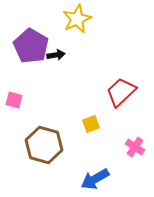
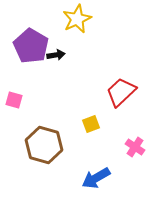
blue arrow: moved 1 px right, 1 px up
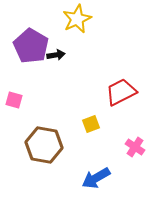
red trapezoid: rotated 16 degrees clockwise
brown hexagon: rotated 6 degrees counterclockwise
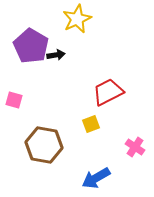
red trapezoid: moved 13 px left
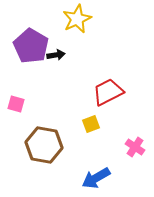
pink square: moved 2 px right, 4 px down
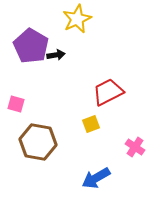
brown hexagon: moved 6 px left, 3 px up
